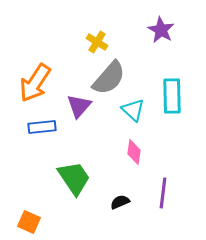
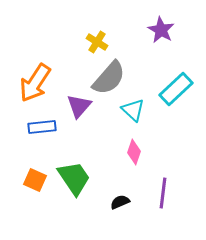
cyan rectangle: moved 4 px right, 7 px up; rotated 48 degrees clockwise
pink diamond: rotated 10 degrees clockwise
orange square: moved 6 px right, 42 px up
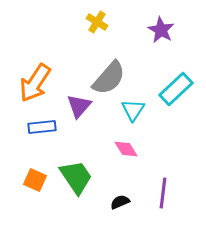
yellow cross: moved 20 px up
cyan triangle: rotated 20 degrees clockwise
pink diamond: moved 8 px left, 3 px up; rotated 50 degrees counterclockwise
green trapezoid: moved 2 px right, 1 px up
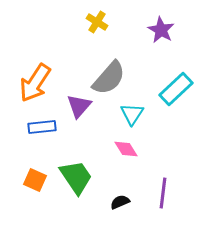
cyan triangle: moved 1 px left, 4 px down
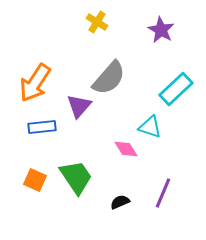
cyan triangle: moved 18 px right, 13 px down; rotated 45 degrees counterclockwise
purple line: rotated 16 degrees clockwise
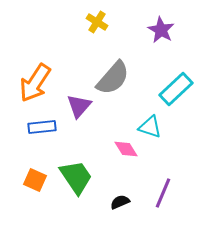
gray semicircle: moved 4 px right
